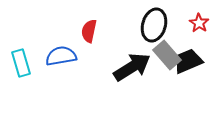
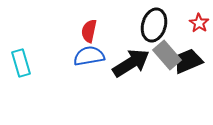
blue semicircle: moved 28 px right
black arrow: moved 1 px left, 4 px up
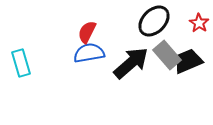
black ellipse: moved 4 px up; rotated 28 degrees clockwise
red semicircle: moved 2 px left, 1 px down; rotated 15 degrees clockwise
blue semicircle: moved 3 px up
black arrow: rotated 9 degrees counterclockwise
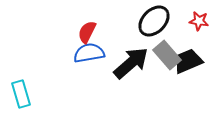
red star: moved 2 px up; rotated 24 degrees counterclockwise
cyan rectangle: moved 31 px down
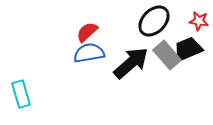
red semicircle: rotated 20 degrees clockwise
black trapezoid: moved 12 px up
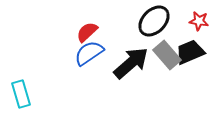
black trapezoid: moved 2 px right, 3 px down
blue semicircle: rotated 24 degrees counterclockwise
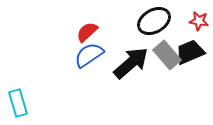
black ellipse: rotated 16 degrees clockwise
blue semicircle: moved 2 px down
cyan rectangle: moved 3 px left, 9 px down
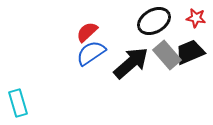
red star: moved 3 px left, 3 px up
blue semicircle: moved 2 px right, 2 px up
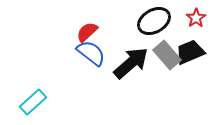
red star: rotated 30 degrees clockwise
blue semicircle: rotated 72 degrees clockwise
cyan rectangle: moved 15 px right, 1 px up; rotated 64 degrees clockwise
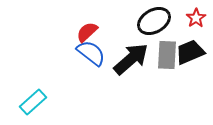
gray rectangle: rotated 44 degrees clockwise
black arrow: moved 4 px up
